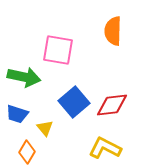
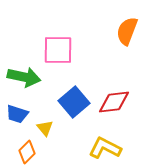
orange semicircle: moved 14 px right; rotated 20 degrees clockwise
pink square: rotated 8 degrees counterclockwise
red diamond: moved 2 px right, 3 px up
orange diamond: rotated 15 degrees clockwise
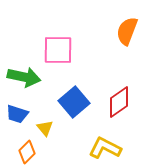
red diamond: moved 5 px right; rotated 28 degrees counterclockwise
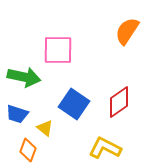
orange semicircle: rotated 12 degrees clockwise
blue square: moved 2 px down; rotated 16 degrees counterclockwise
yellow triangle: rotated 12 degrees counterclockwise
orange diamond: moved 1 px right, 2 px up; rotated 25 degrees counterclockwise
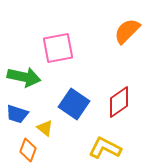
orange semicircle: rotated 12 degrees clockwise
pink square: moved 2 px up; rotated 12 degrees counterclockwise
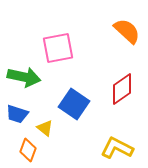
orange semicircle: rotated 88 degrees clockwise
red diamond: moved 3 px right, 13 px up
yellow L-shape: moved 12 px right
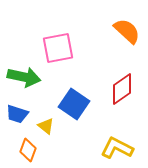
yellow triangle: moved 1 px right, 2 px up
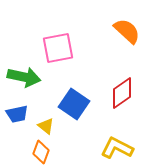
red diamond: moved 4 px down
blue trapezoid: rotated 30 degrees counterclockwise
orange diamond: moved 13 px right, 2 px down
